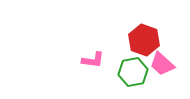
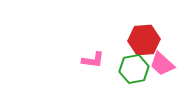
red hexagon: rotated 24 degrees counterclockwise
green hexagon: moved 1 px right, 3 px up
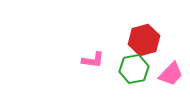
red hexagon: rotated 12 degrees counterclockwise
pink trapezoid: moved 9 px right, 10 px down; rotated 88 degrees counterclockwise
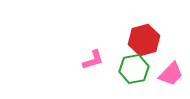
pink L-shape: rotated 25 degrees counterclockwise
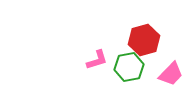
pink L-shape: moved 4 px right
green hexagon: moved 5 px left, 2 px up
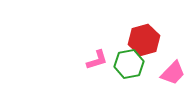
green hexagon: moved 3 px up
pink trapezoid: moved 2 px right, 1 px up
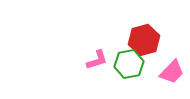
pink trapezoid: moved 1 px left, 1 px up
